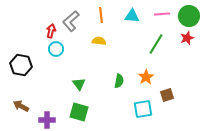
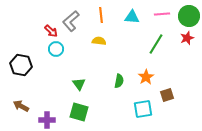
cyan triangle: moved 1 px down
red arrow: rotated 120 degrees clockwise
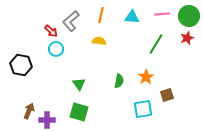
orange line: rotated 21 degrees clockwise
brown arrow: moved 8 px right, 5 px down; rotated 84 degrees clockwise
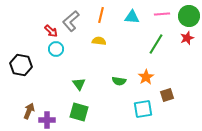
green semicircle: rotated 88 degrees clockwise
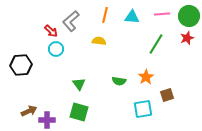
orange line: moved 4 px right
black hexagon: rotated 15 degrees counterclockwise
brown arrow: rotated 42 degrees clockwise
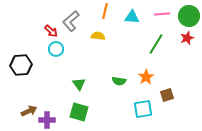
orange line: moved 4 px up
yellow semicircle: moved 1 px left, 5 px up
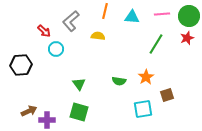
red arrow: moved 7 px left
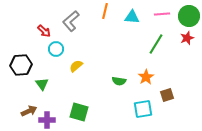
yellow semicircle: moved 22 px left, 30 px down; rotated 48 degrees counterclockwise
green triangle: moved 37 px left
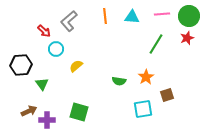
orange line: moved 5 px down; rotated 21 degrees counterclockwise
gray L-shape: moved 2 px left
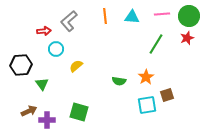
red arrow: rotated 48 degrees counterclockwise
cyan square: moved 4 px right, 4 px up
